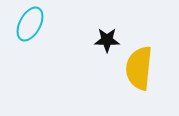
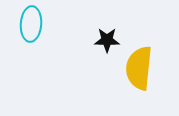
cyan ellipse: moved 1 px right; rotated 24 degrees counterclockwise
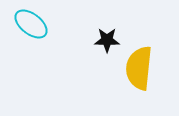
cyan ellipse: rotated 56 degrees counterclockwise
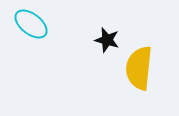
black star: rotated 15 degrees clockwise
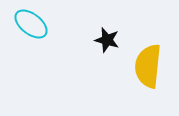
yellow semicircle: moved 9 px right, 2 px up
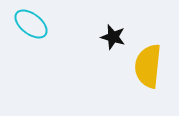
black star: moved 6 px right, 3 px up
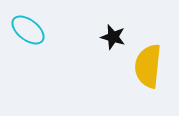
cyan ellipse: moved 3 px left, 6 px down
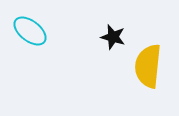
cyan ellipse: moved 2 px right, 1 px down
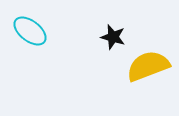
yellow semicircle: rotated 63 degrees clockwise
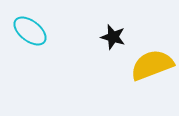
yellow semicircle: moved 4 px right, 1 px up
